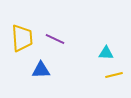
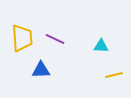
cyan triangle: moved 5 px left, 7 px up
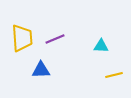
purple line: rotated 48 degrees counterclockwise
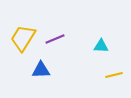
yellow trapezoid: moved 1 px right; rotated 144 degrees counterclockwise
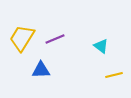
yellow trapezoid: moved 1 px left
cyan triangle: rotated 35 degrees clockwise
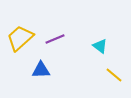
yellow trapezoid: moved 2 px left; rotated 16 degrees clockwise
cyan triangle: moved 1 px left
yellow line: rotated 54 degrees clockwise
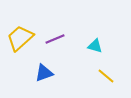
cyan triangle: moved 5 px left; rotated 21 degrees counterclockwise
blue triangle: moved 3 px right, 3 px down; rotated 18 degrees counterclockwise
yellow line: moved 8 px left, 1 px down
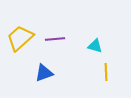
purple line: rotated 18 degrees clockwise
yellow line: moved 4 px up; rotated 48 degrees clockwise
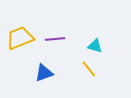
yellow trapezoid: rotated 20 degrees clockwise
yellow line: moved 17 px left, 3 px up; rotated 36 degrees counterclockwise
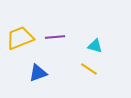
purple line: moved 2 px up
yellow line: rotated 18 degrees counterclockwise
blue triangle: moved 6 px left
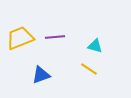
blue triangle: moved 3 px right, 2 px down
